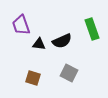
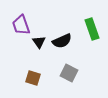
black triangle: moved 2 px up; rotated 48 degrees clockwise
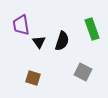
purple trapezoid: rotated 10 degrees clockwise
black semicircle: rotated 48 degrees counterclockwise
gray square: moved 14 px right, 1 px up
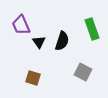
purple trapezoid: rotated 15 degrees counterclockwise
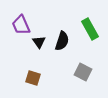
green rectangle: moved 2 px left; rotated 10 degrees counterclockwise
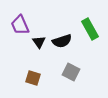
purple trapezoid: moved 1 px left
black semicircle: rotated 54 degrees clockwise
gray square: moved 12 px left
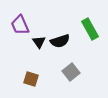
black semicircle: moved 2 px left
gray square: rotated 24 degrees clockwise
brown square: moved 2 px left, 1 px down
